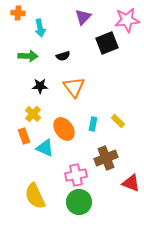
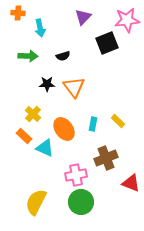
black star: moved 7 px right, 2 px up
orange rectangle: rotated 28 degrees counterclockwise
yellow semicircle: moved 1 px right, 6 px down; rotated 52 degrees clockwise
green circle: moved 2 px right
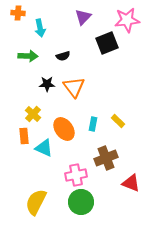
orange rectangle: rotated 42 degrees clockwise
cyan triangle: moved 1 px left
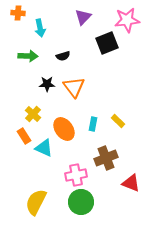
orange rectangle: rotated 28 degrees counterclockwise
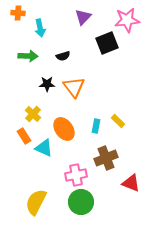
cyan rectangle: moved 3 px right, 2 px down
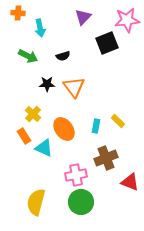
green arrow: rotated 24 degrees clockwise
red triangle: moved 1 px left, 1 px up
yellow semicircle: rotated 12 degrees counterclockwise
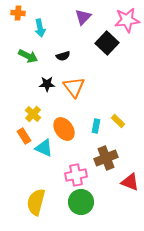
black square: rotated 25 degrees counterclockwise
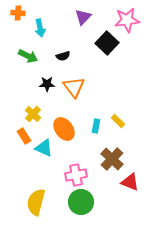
brown cross: moved 6 px right, 1 px down; rotated 25 degrees counterclockwise
